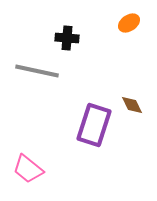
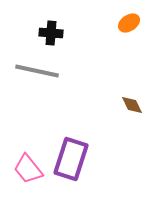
black cross: moved 16 px left, 5 px up
purple rectangle: moved 23 px left, 34 px down
pink trapezoid: rotated 12 degrees clockwise
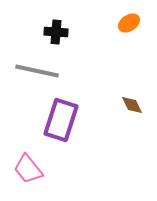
black cross: moved 5 px right, 1 px up
purple rectangle: moved 10 px left, 39 px up
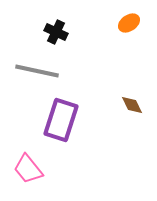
black cross: rotated 20 degrees clockwise
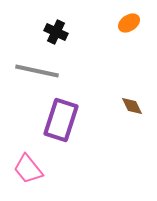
brown diamond: moved 1 px down
